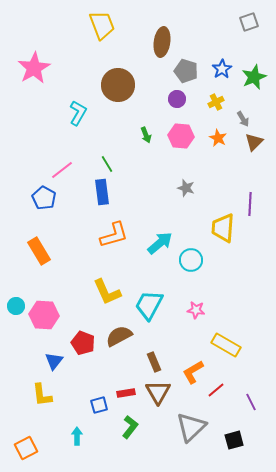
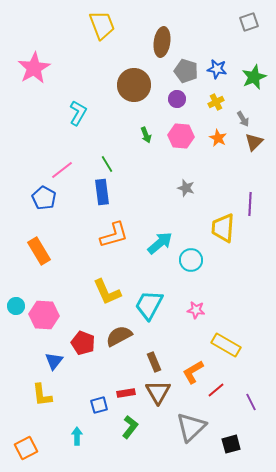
blue star at (222, 69): moved 5 px left; rotated 30 degrees counterclockwise
brown circle at (118, 85): moved 16 px right
black square at (234, 440): moved 3 px left, 4 px down
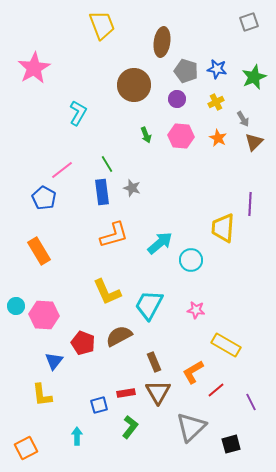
gray star at (186, 188): moved 54 px left
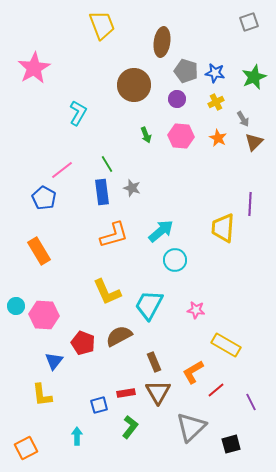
blue star at (217, 69): moved 2 px left, 4 px down
cyan arrow at (160, 243): moved 1 px right, 12 px up
cyan circle at (191, 260): moved 16 px left
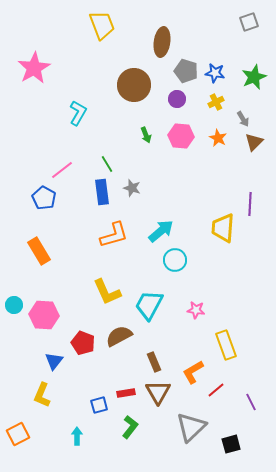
cyan circle at (16, 306): moved 2 px left, 1 px up
yellow rectangle at (226, 345): rotated 40 degrees clockwise
yellow L-shape at (42, 395): rotated 30 degrees clockwise
orange square at (26, 448): moved 8 px left, 14 px up
